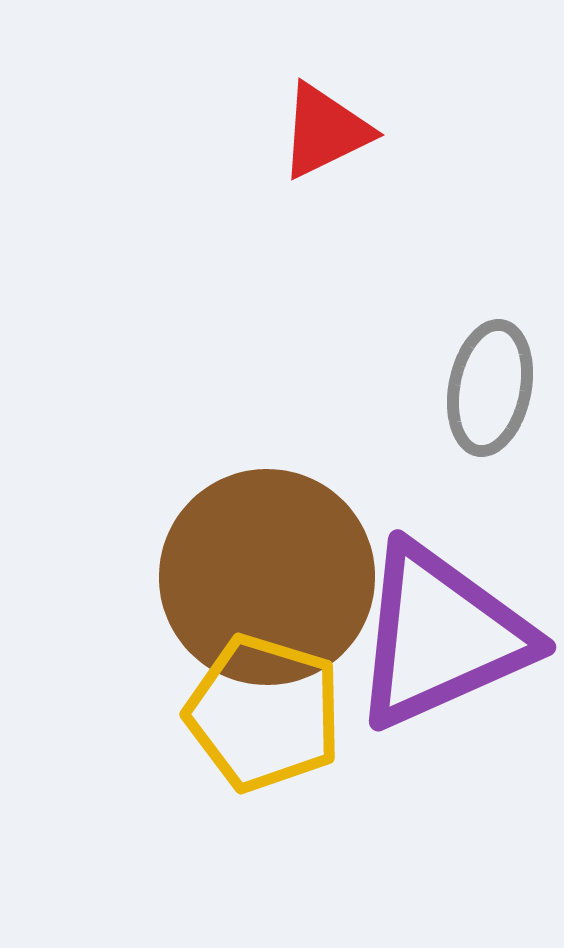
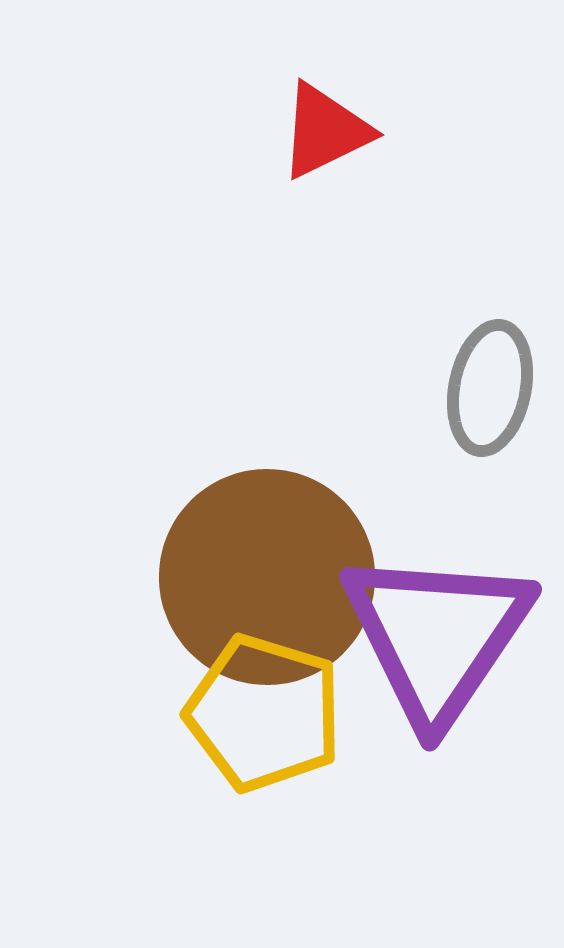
purple triangle: moved 4 px left; rotated 32 degrees counterclockwise
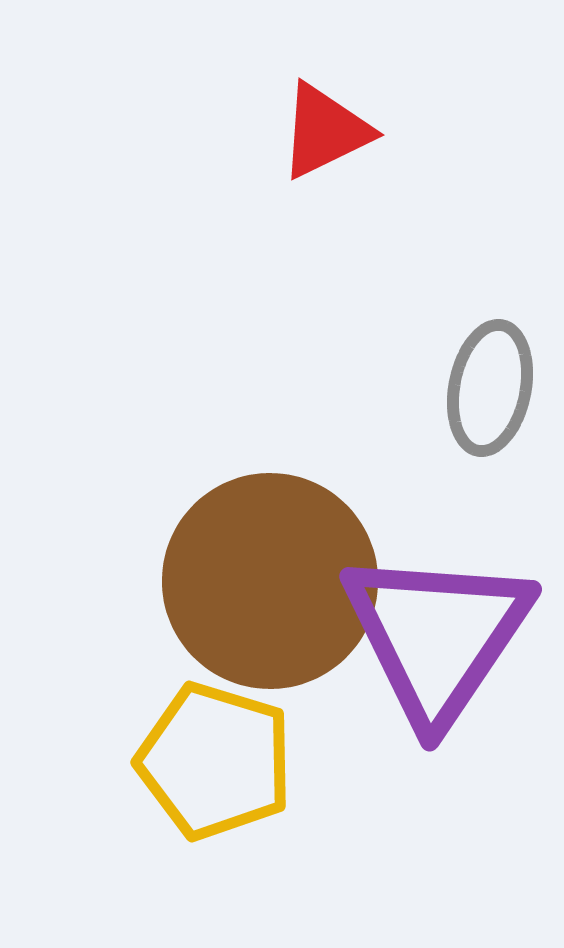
brown circle: moved 3 px right, 4 px down
yellow pentagon: moved 49 px left, 48 px down
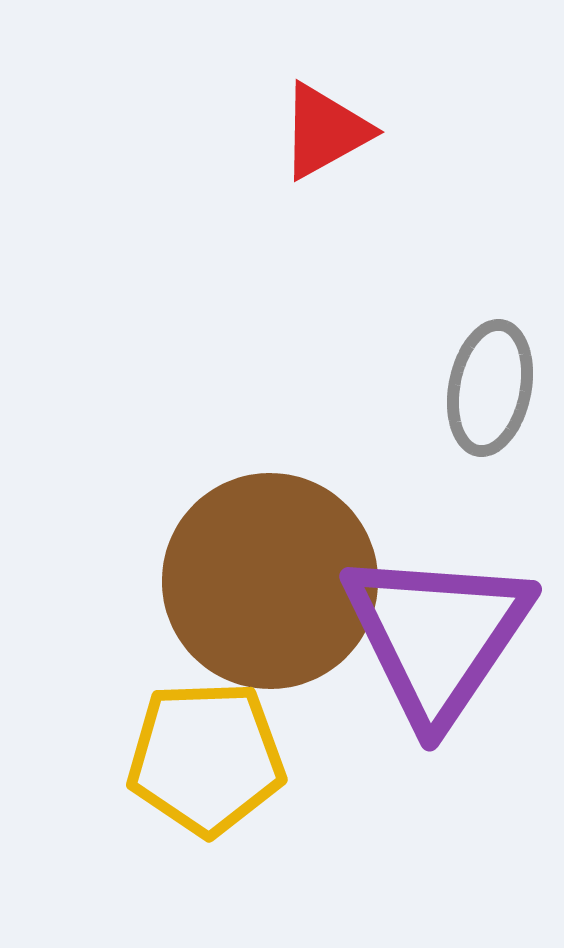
red triangle: rotated 3 degrees counterclockwise
yellow pentagon: moved 9 px left, 3 px up; rotated 19 degrees counterclockwise
